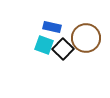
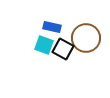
black square: rotated 15 degrees counterclockwise
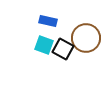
blue rectangle: moved 4 px left, 6 px up
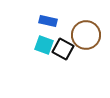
brown circle: moved 3 px up
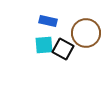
brown circle: moved 2 px up
cyan square: rotated 24 degrees counterclockwise
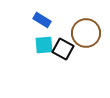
blue rectangle: moved 6 px left, 1 px up; rotated 18 degrees clockwise
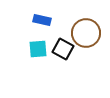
blue rectangle: rotated 18 degrees counterclockwise
cyan square: moved 6 px left, 4 px down
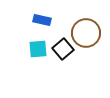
black square: rotated 20 degrees clockwise
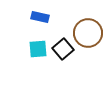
blue rectangle: moved 2 px left, 3 px up
brown circle: moved 2 px right
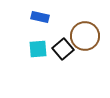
brown circle: moved 3 px left, 3 px down
